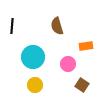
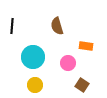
orange rectangle: rotated 16 degrees clockwise
pink circle: moved 1 px up
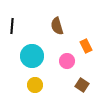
orange rectangle: rotated 56 degrees clockwise
cyan circle: moved 1 px left, 1 px up
pink circle: moved 1 px left, 2 px up
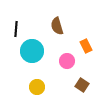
black line: moved 4 px right, 3 px down
cyan circle: moved 5 px up
yellow circle: moved 2 px right, 2 px down
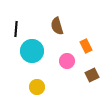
brown square: moved 10 px right, 10 px up; rotated 32 degrees clockwise
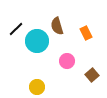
black line: rotated 42 degrees clockwise
orange rectangle: moved 13 px up
cyan circle: moved 5 px right, 10 px up
brown square: rotated 16 degrees counterclockwise
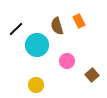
orange rectangle: moved 7 px left, 12 px up
cyan circle: moved 4 px down
yellow circle: moved 1 px left, 2 px up
